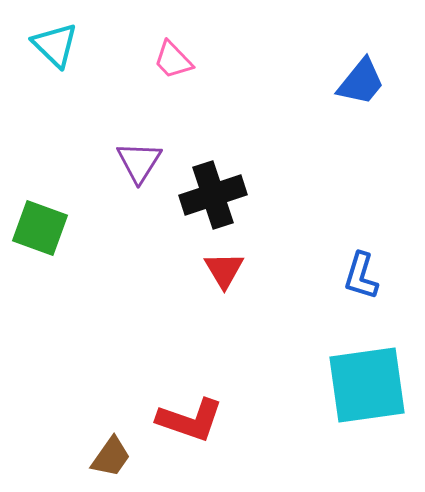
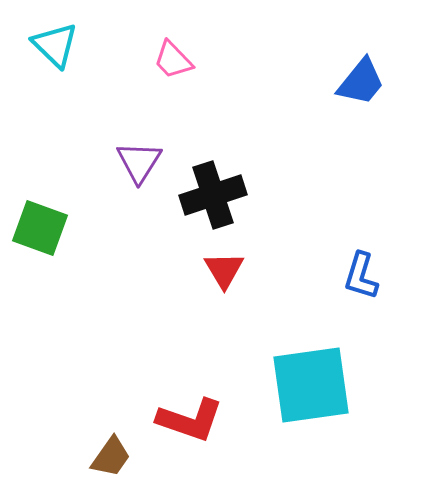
cyan square: moved 56 px left
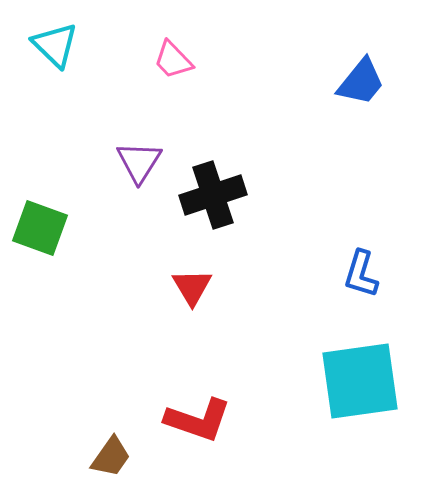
red triangle: moved 32 px left, 17 px down
blue L-shape: moved 2 px up
cyan square: moved 49 px right, 4 px up
red L-shape: moved 8 px right
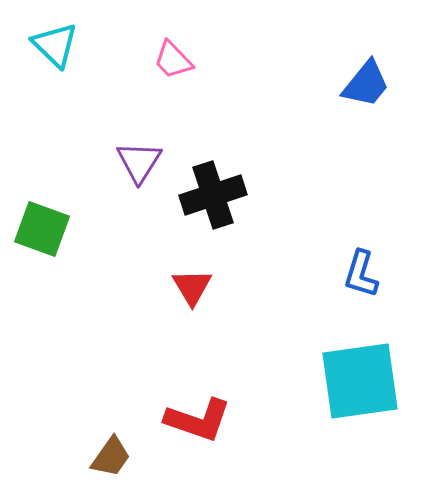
blue trapezoid: moved 5 px right, 2 px down
green square: moved 2 px right, 1 px down
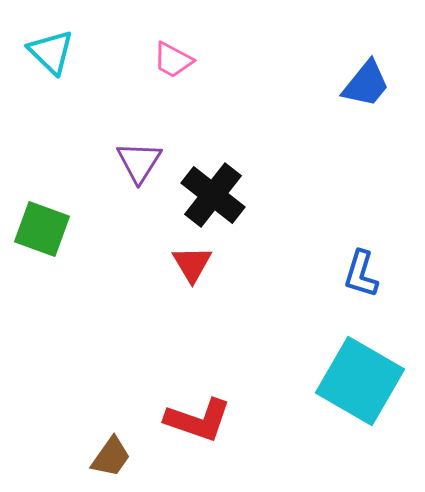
cyan triangle: moved 4 px left, 7 px down
pink trapezoid: rotated 18 degrees counterclockwise
black cross: rotated 34 degrees counterclockwise
red triangle: moved 23 px up
cyan square: rotated 38 degrees clockwise
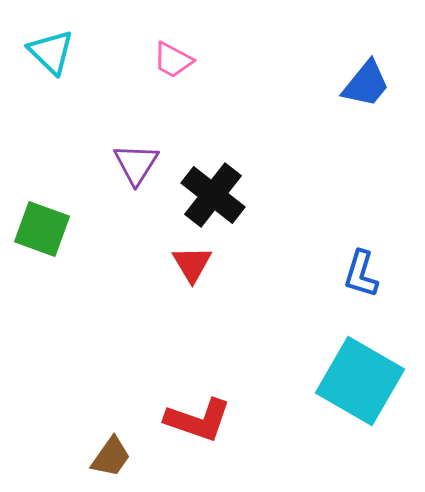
purple triangle: moved 3 px left, 2 px down
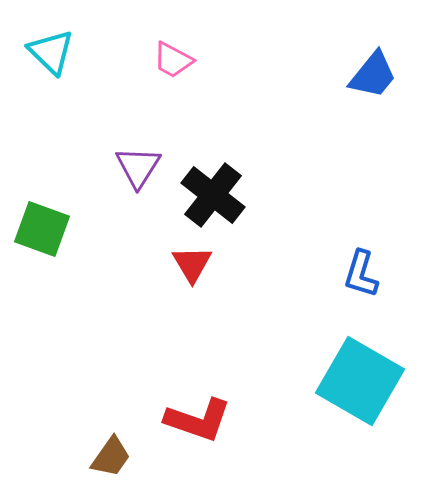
blue trapezoid: moved 7 px right, 9 px up
purple triangle: moved 2 px right, 3 px down
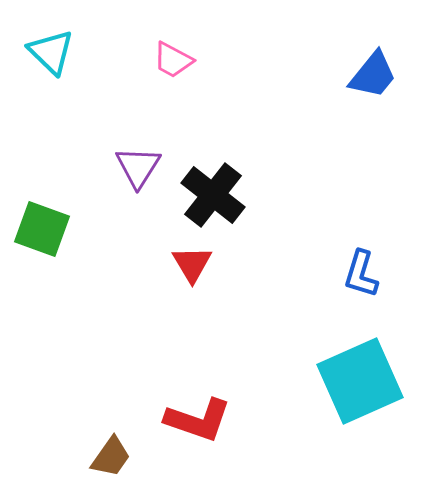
cyan square: rotated 36 degrees clockwise
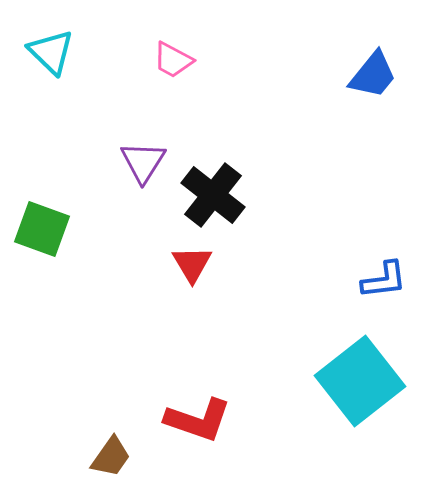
purple triangle: moved 5 px right, 5 px up
blue L-shape: moved 23 px right, 6 px down; rotated 114 degrees counterclockwise
cyan square: rotated 14 degrees counterclockwise
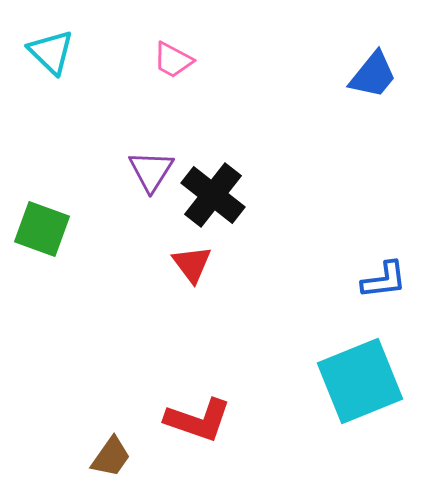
purple triangle: moved 8 px right, 9 px down
red triangle: rotated 6 degrees counterclockwise
cyan square: rotated 16 degrees clockwise
